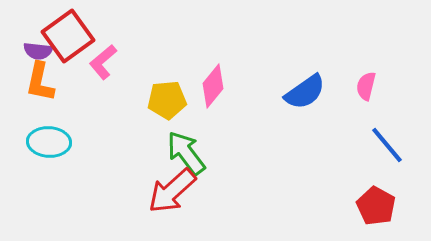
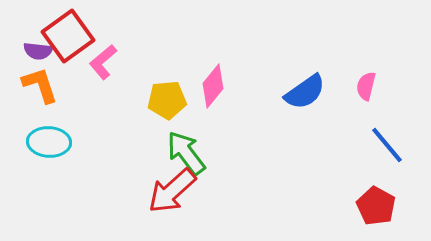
orange L-shape: moved 3 px down; rotated 150 degrees clockwise
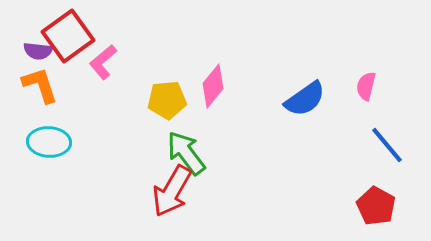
blue semicircle: moved 7 px down
red arrow: rotated 18 degrees counterclockwise
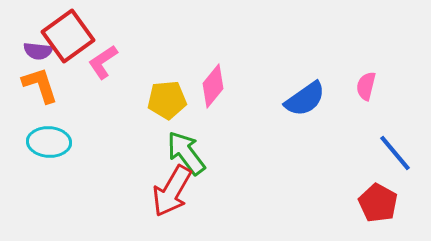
pink L-shape: rotated 6 degrees clockwise
blue line: moved 8 px right, 8 px down
red pentagon: moved 2 px right, 3 px up
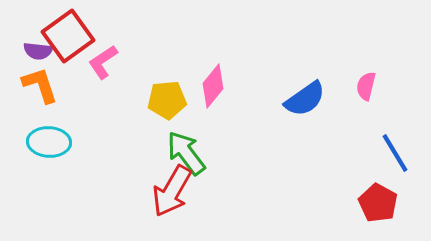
blue line: rotated 9 degrees clockwise
